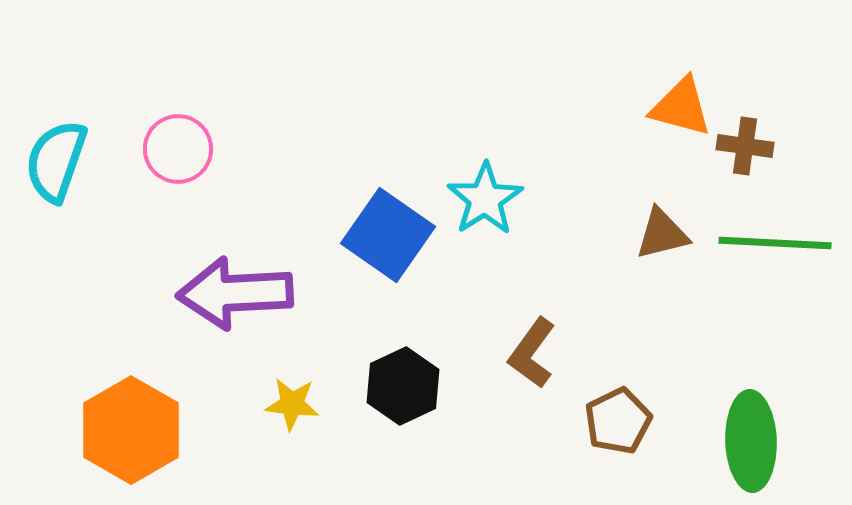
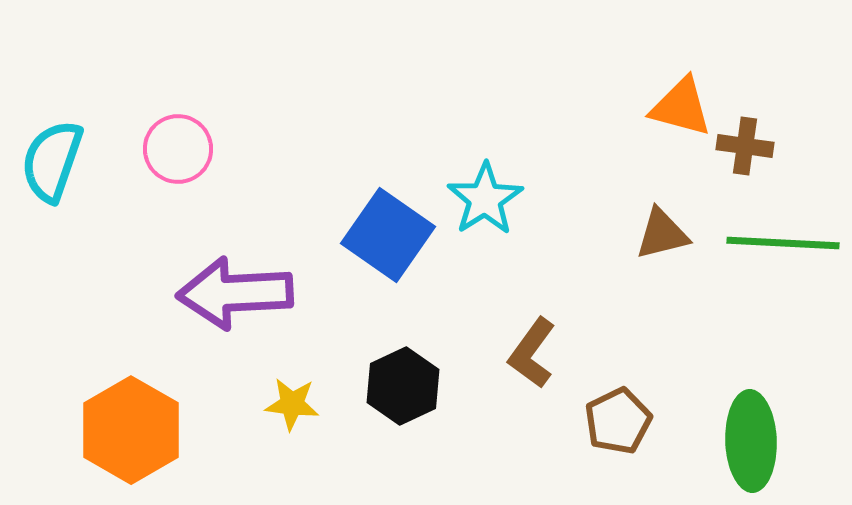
cyan semicircle: moved 4 px left
green line: moved 8 px right
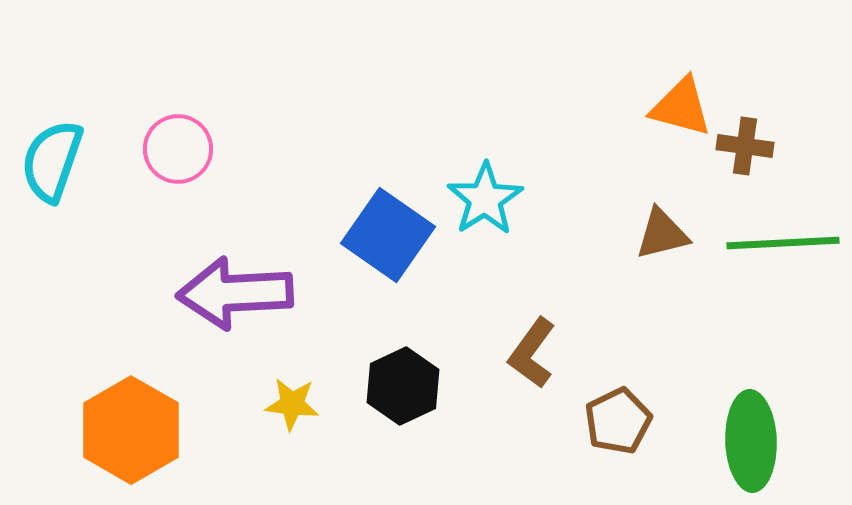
green line: rotated 6 degrees counterclockwise
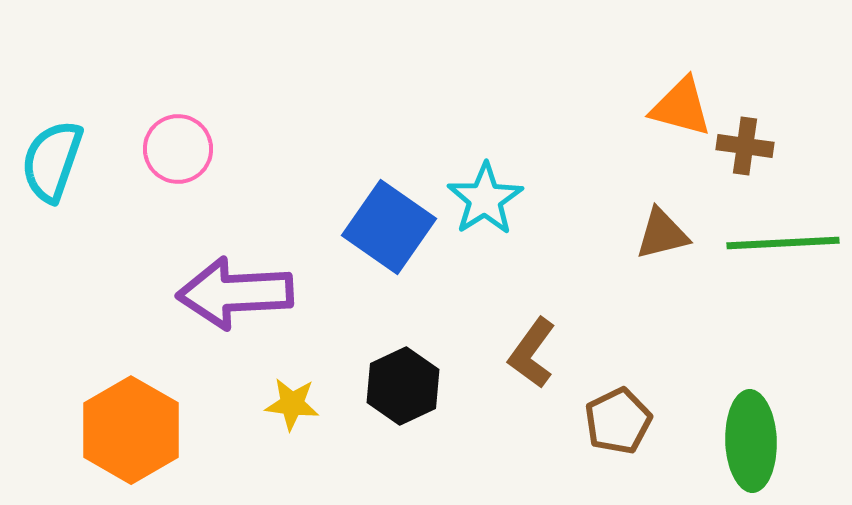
blue square: moved 1 px right, 8 px up
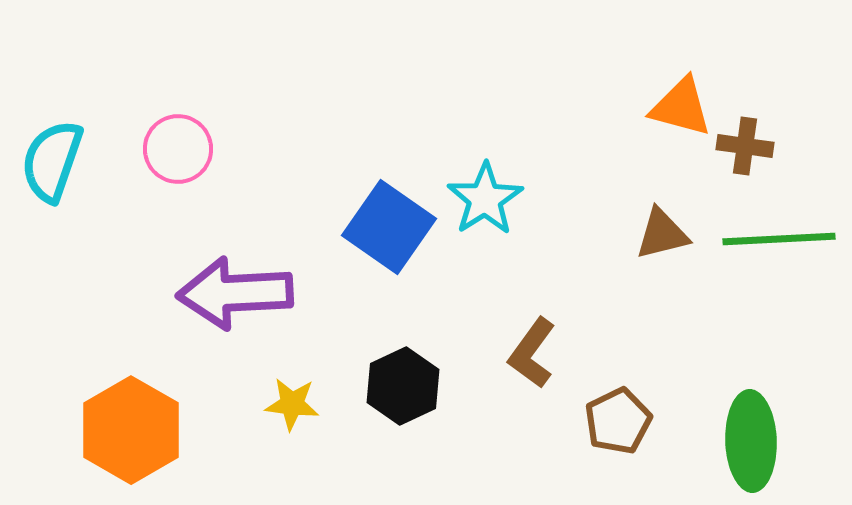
green line: moved 4 px left, 4 px up
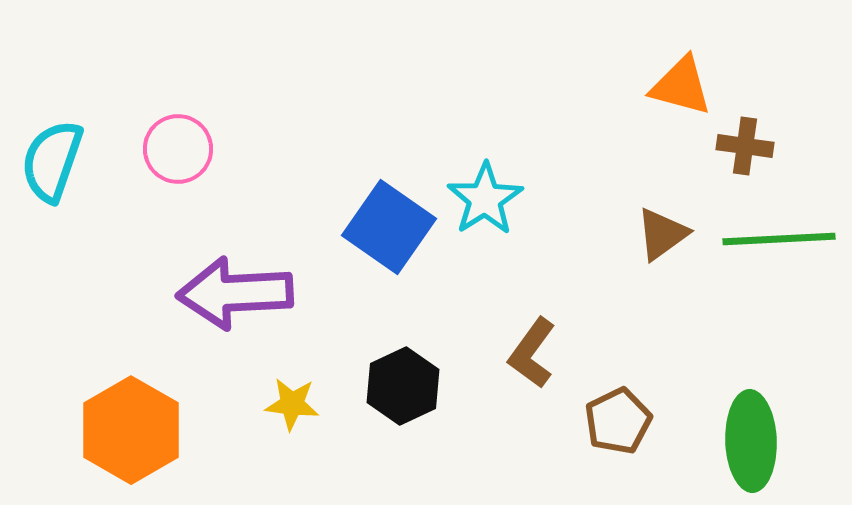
orange triangle: moved 21 px up
brown triangle: rotated 22 degrees counterclockwise
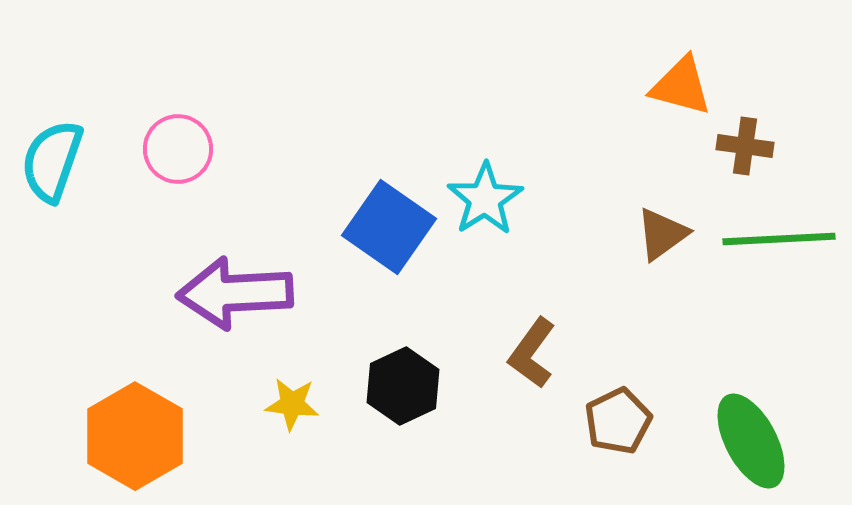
orange hexagon: moved 4 px right, 6 px down
green ellipse: rotated 26 degrees counterclockwise
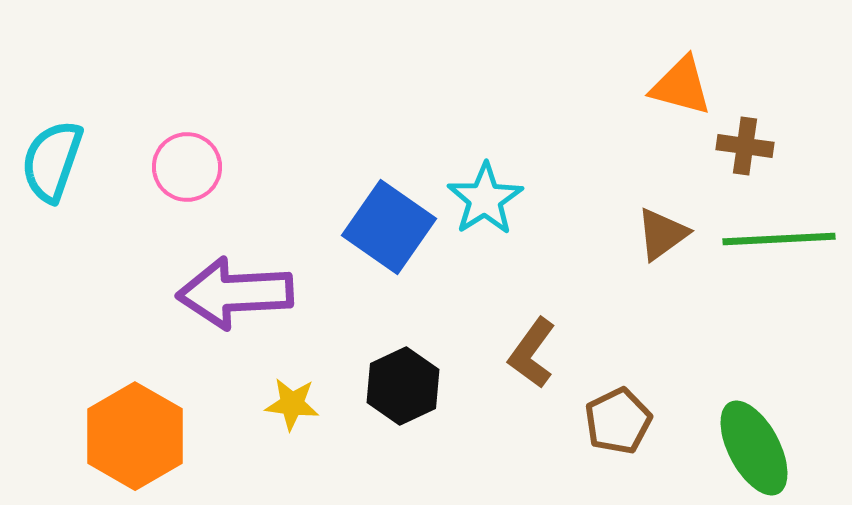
pink circle: moved 9 px right, 18 px down
green ellipse: moved 3 px right, 7 px down
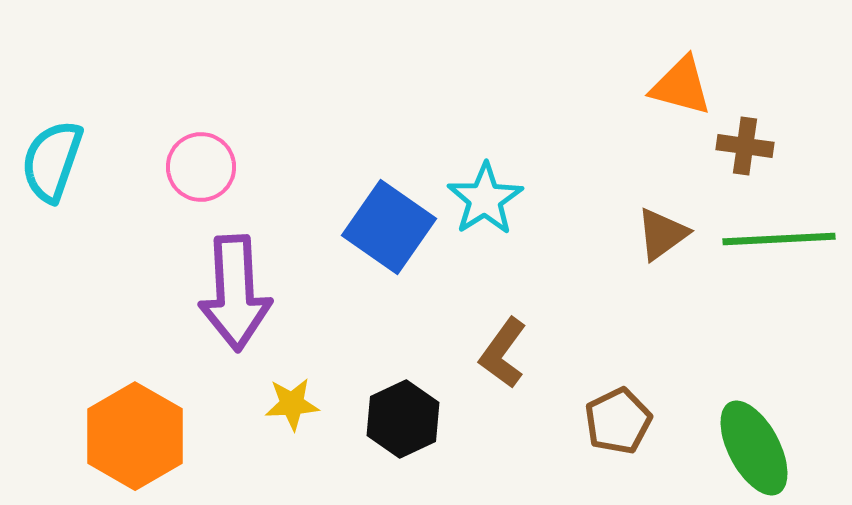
pink circle: moved 14 px right
purple arrow: rotated 90 degrees counterclockwise
brown L-shape: moved 29 px left
black hexagon: moved 33 px down
yellow star: rotated 10 degrees counterclockwise
